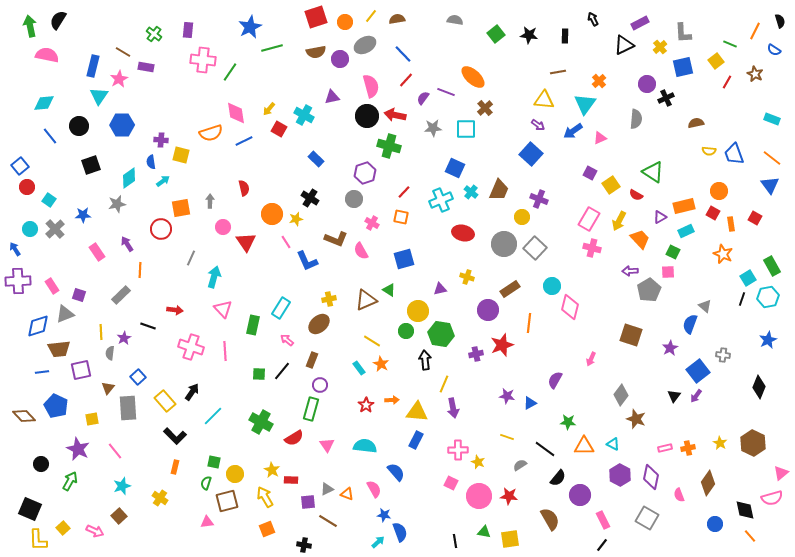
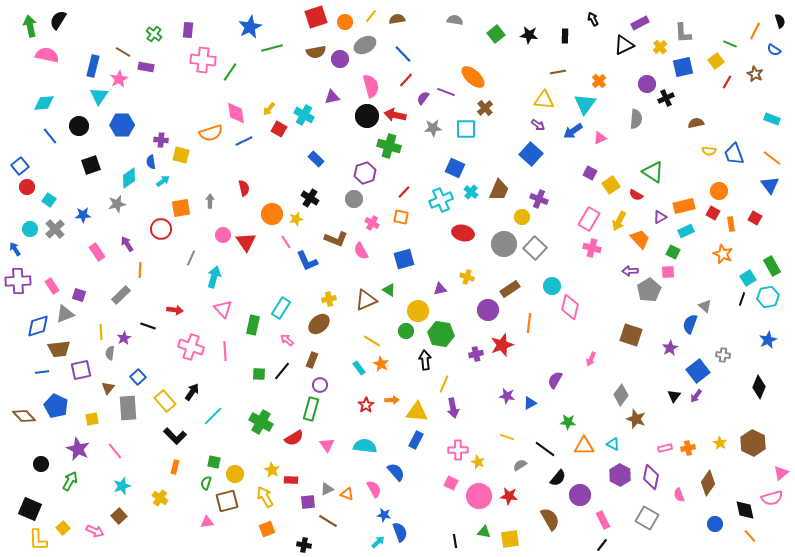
pink circle at (223, 227): moved 8 px down
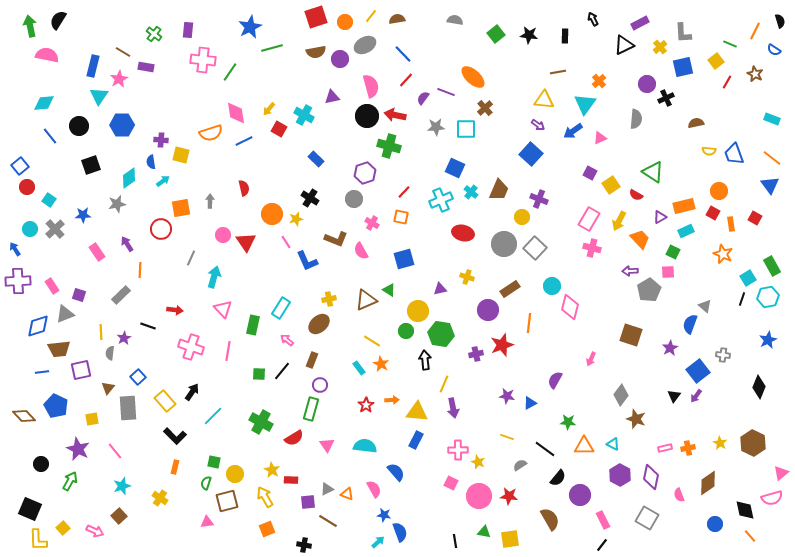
gray star at (433, 128): moved 3 px right, 1 px up
pink line at (225, 351): moved 3 px right; rotated 12 degrees clockwise
brown diamond at (708, 483): rotated 20 degrees clockwise
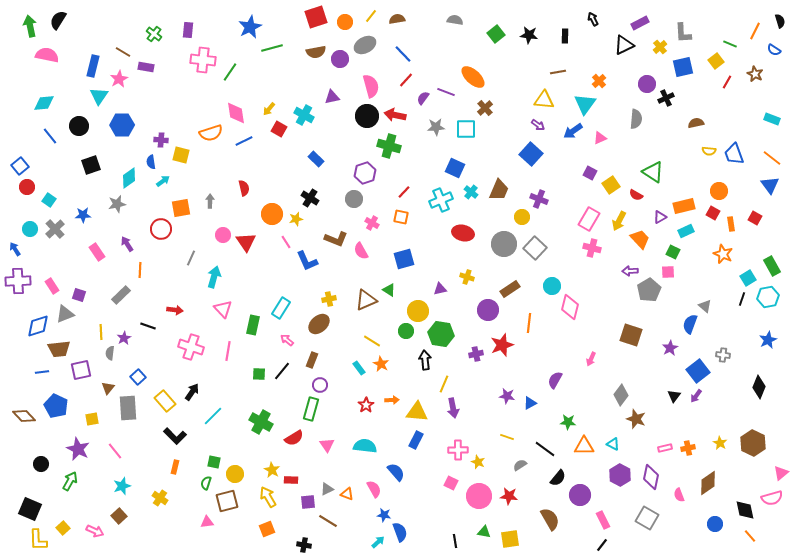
yellow arrow at (265, 497): moved 3 px right
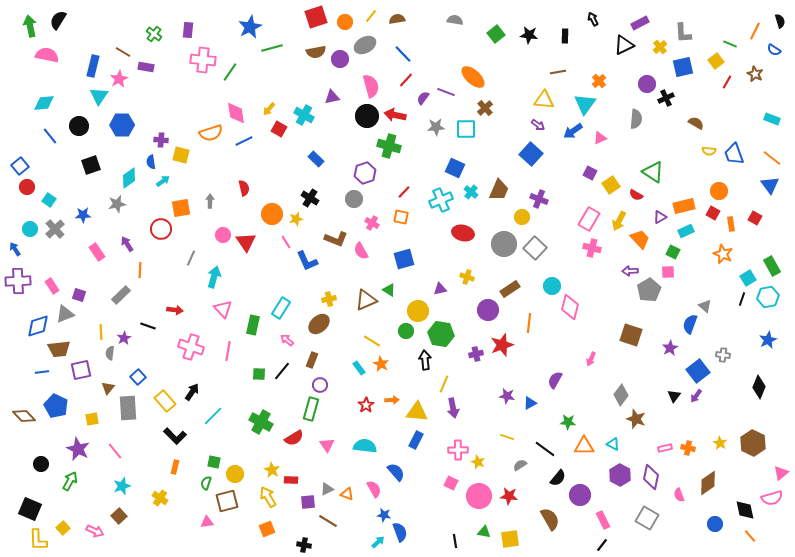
brown semicircle at (696, 123): rotated 42 degrees clockwise
orange cross at (688, 448): rotated 24 degrees clockwise
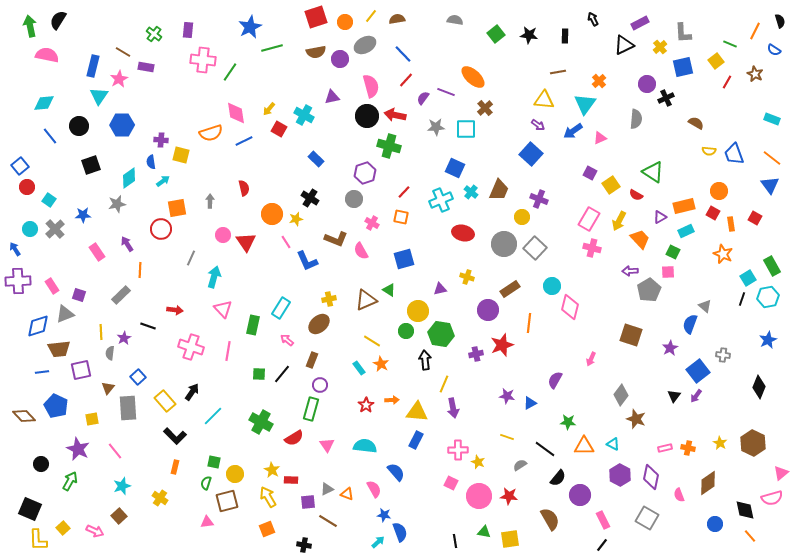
orange square at (181, 208): moved 4 px left
black line at (282, 371): moved 3 px down
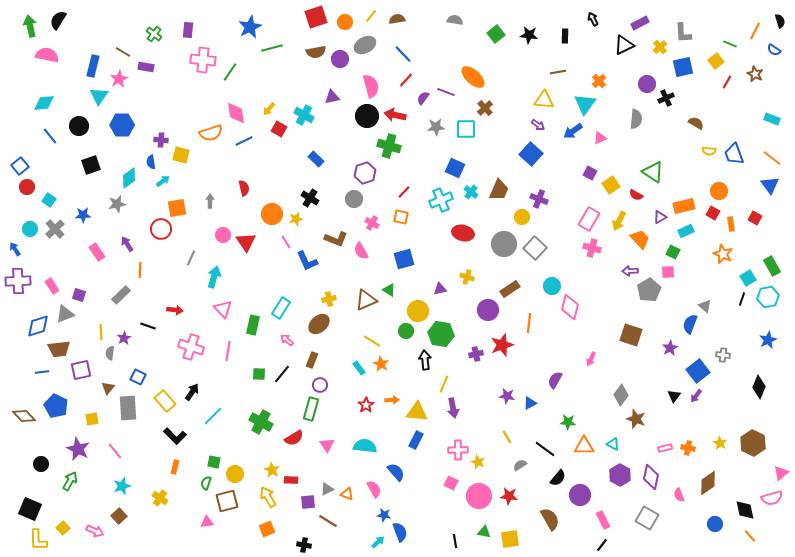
blue square at (138, 377): rotated 21 degrees counterclockwise
yellow line at (507, 437): rotated 40 degrees clockwise
